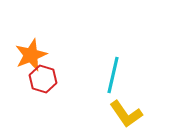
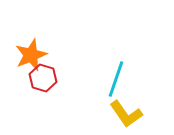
cyan line: moved 3 px right, 4 px down; rotated 6 degrees clockwise
red hexagon: moved 1 px up
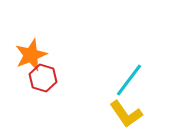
cyan line: moved 13 px right, 1 px down; rotated 18 degrees clockwise
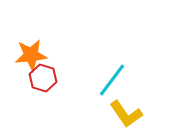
orange star: rotated 16 degrees clockwise
cyan line: moved 17 px left
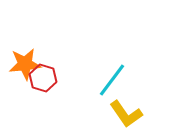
orange star: moved 6 px left, 9 px down
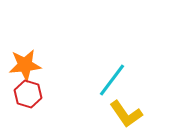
orange star: moved 1 px down
red hexagon: moved 15 px left, 16 px down
